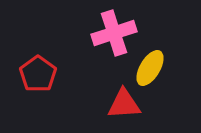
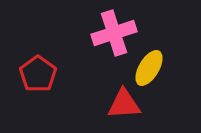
yellow ellipse: moved 1 px left
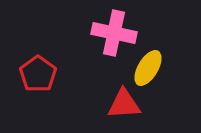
pink cross: rotated 30 degrees clockwise
yellow ellipse: moved 1 px left
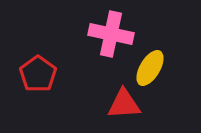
pink cross: moved 3 px left, 1 px down
yellow ellipse: moved 2 px right
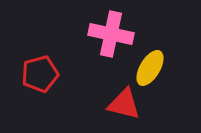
red pentagon: moved 2 px right; rotated 21 degrees clockwise
red triangle: rotated 18 degrees clockwise
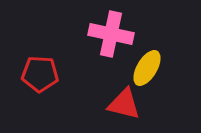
yellow ellipse: moved 3 px left
red pentagon: rotated 18 degrees clockwise
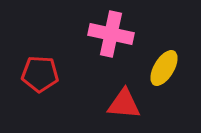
yellow ellipse: moved 17 px right
red triangle: rotated 9 degrees counterclockwise
